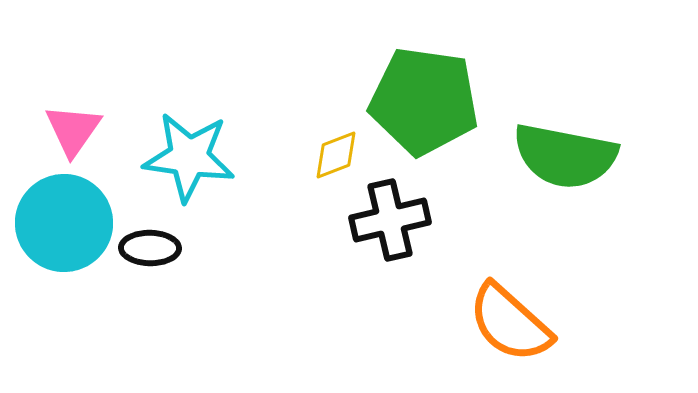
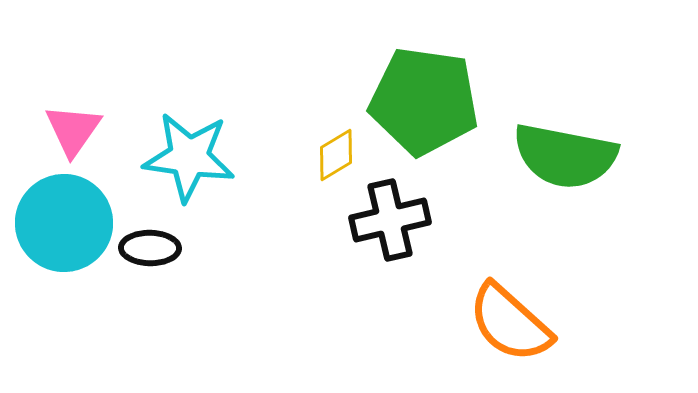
yellow diamond: rotated 10 degrees counterclockwise
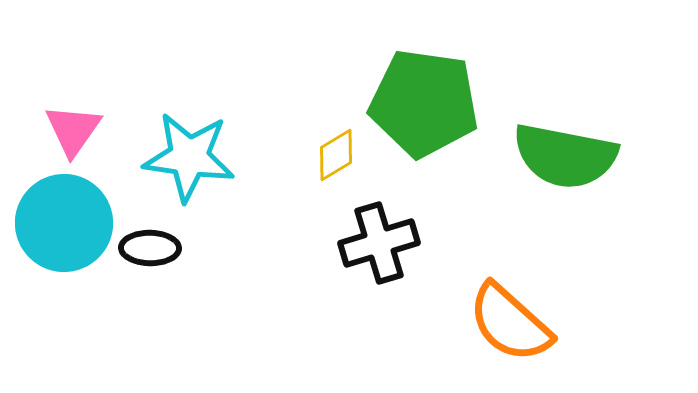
green pentagon: moved 2 px down
black cross: moved 11 px left, 23 px down; rotated 4 degrees counterclockwise
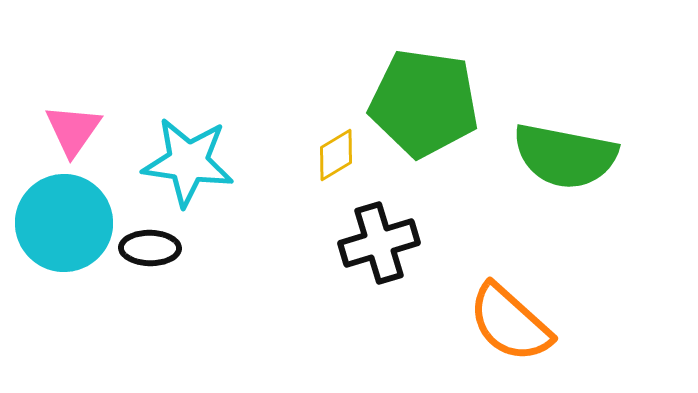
cyan star: moved 1 px left, 5 px down
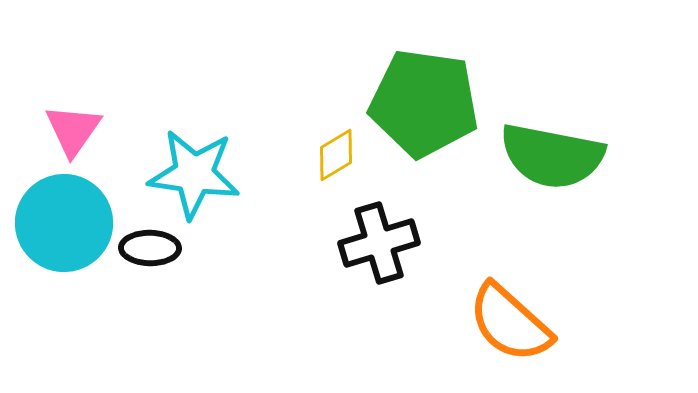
green semicircle: moved 13 px left
cyan star: moved 6 px right, 12 px down
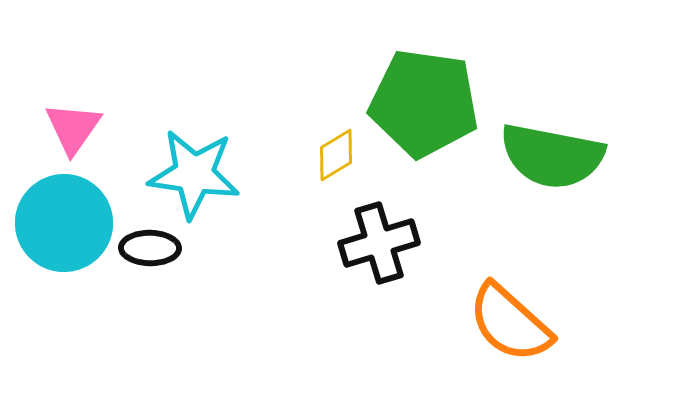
pink triangle: moved 2 px up
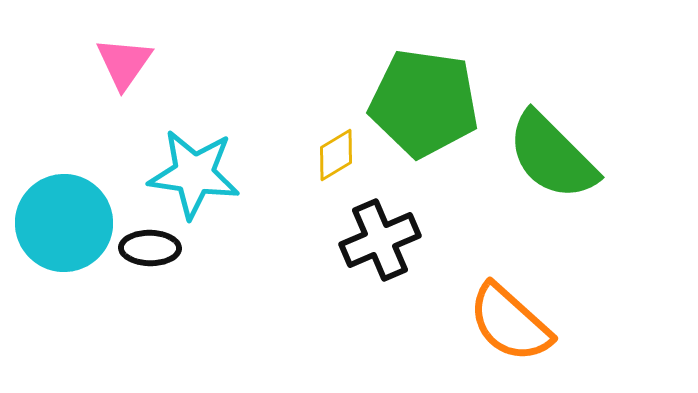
pink triangle: moved 51 px right, 65 px up
green semicircle: rotated 34 degrees clockwise
black cross: moved 1 px right, 3 px up; rotated 6 degrees counterclockwise
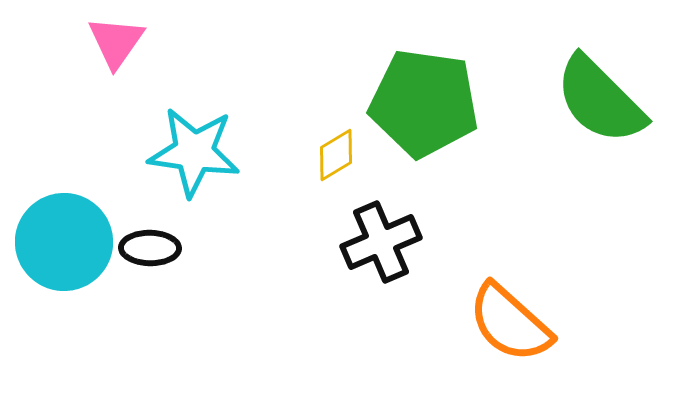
pink triangle: moved 8 px left, 21 px up
green semicircle: moved 48 px right, 56 px up
cyan star: moved 22 px up
cyan circle: moved 19 px down
black cross: moved 1 px right, 2 px down
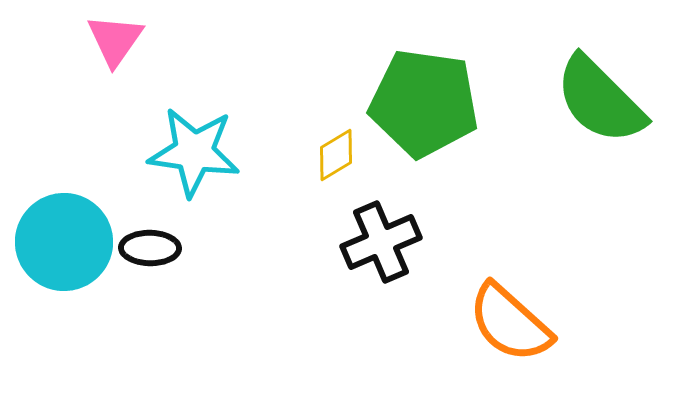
pink triangle: moved 1 px left, 2 px up
